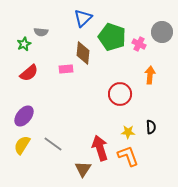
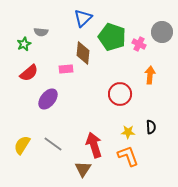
purple ellipse: moved 24 px right, 17 px up
red arrow: moved 6 px left, 3 px up
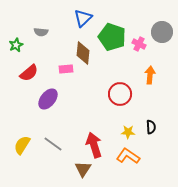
green star: moved 8 px left, 1 px down
orange L-shape: rotated 35 degrees counterclockwise
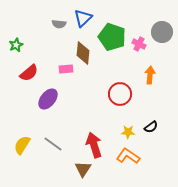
gray semicircle: moved 18 px right, 8 px up
black semicircle: rotated 56 degrees clockwise
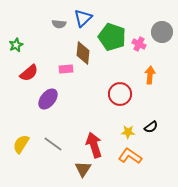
yellow semicircle: moved 1 px left, 1 px up
orange L-shape: moved 2 px right
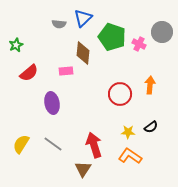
pink rectangle: moved 2 px down
orange arrow: moved 10 px down
purple ellipse: moved 4 px right, 4 px down; rotated 50 degrees counterclockwise
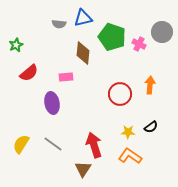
blue triangle: rotated 30 degrees clockwise
pink rectangle: moved 6 px down
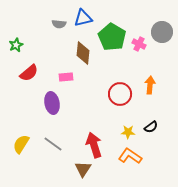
green pentagon: rotated 12 degrees clockwise
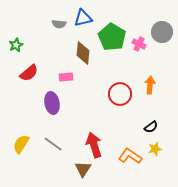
yellow star: moved 27 px right, 17 px down; rotated 16 degrees counterclockwise
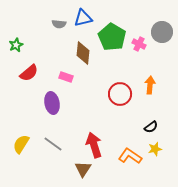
pink rectangle: rotated 24 degrees clockwise
